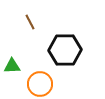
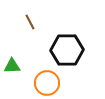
black hexagon: moved 2 px right
orange circle: moved 7 px right, 1 px up
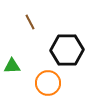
orange circle: moved 1 px right
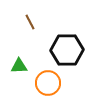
green triangle: moved 7 px right
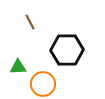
green triangle: moved 1 px left, 1 px down
orange circle: moved 5 px left, 1 px down
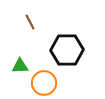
green triangle: moved 2 px right, 1 px up
orange circle: moved 1 px right, 1 px up
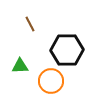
brown line: moved 2 px down
orange circle: moved 7 px right, 2 px up
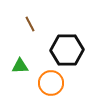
orange circle: moved 2 px down
